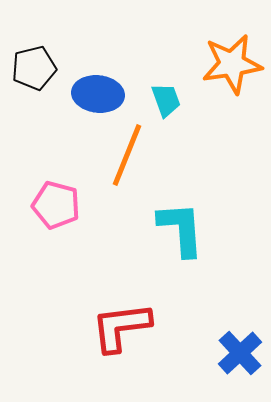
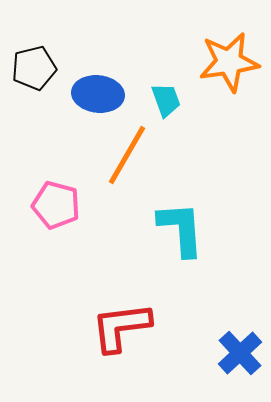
orange star: moved 3 px left, 2 px up
orange line: rotated 8 degrees clockwise
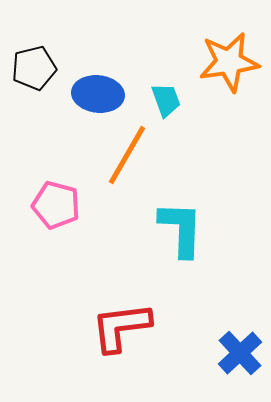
cyan L-shape: rotated 6 degrees clockwise
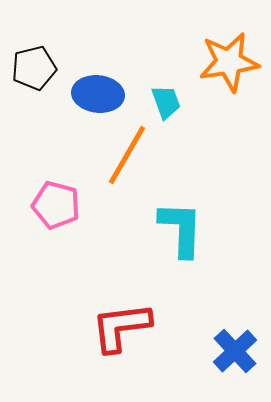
cyan trapezoid: moved 2 px down
blue cross: moved 5 px left, 2 px up
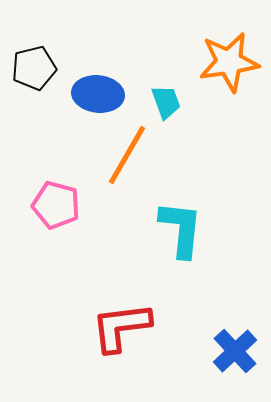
cyan L-shape: rotated 4 degrees clockwise
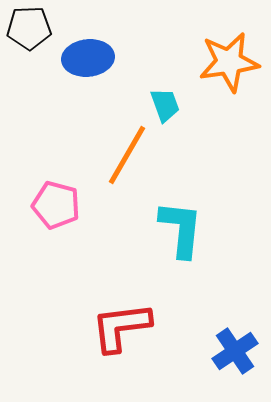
black pentagon: moved 5 px left, 40 px up; rotated 12 degrees clockwise
blue ellipse: moved 10 px left, 36 px up; rotated 12 degrees counterclockwise
cyan trapezoid: moved 1 px left, 3 px down
blue cross: rotated 9 degrees clockwise
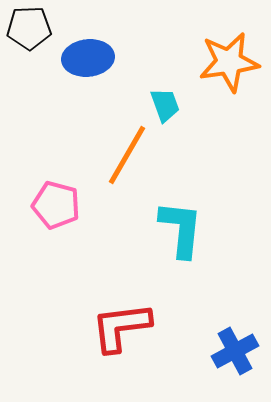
blue cross: rotated 6 degrees clockwise
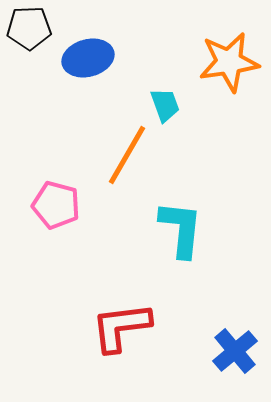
blue ellipse: rotated 9 degrees counterclockwise
blue cross: rotated 12 degrees counterclockwise
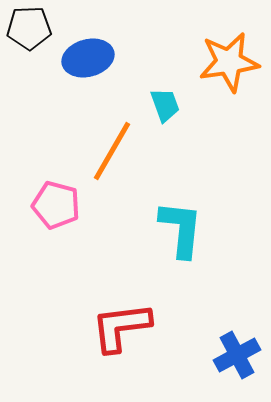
orange line: moved 15 px left, 4 px up
blue cross: moved 2 px right, 4 px down; rotated 12 degrees clockwise
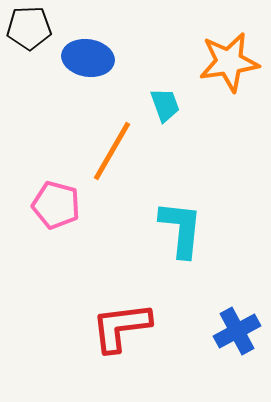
blue ellipse: rotated 24 degrees clockwise
blue cross: moved 24 px up
